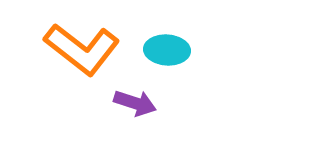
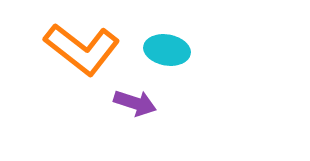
cyan ellipse: rotated 6 degrees clockwise
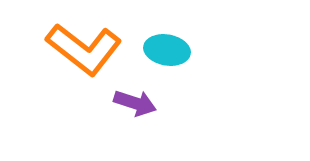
orange L-shape: moved 2 px right
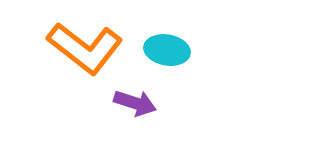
orange L-shape: moved 1 px right, 1 px up
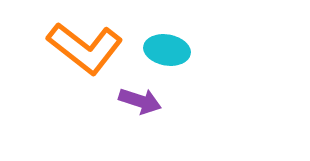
purple arrow: moved 5 px right, 2 px up
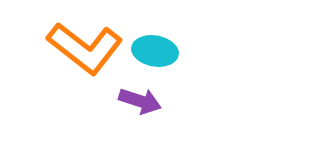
cyan ellipse: moved 12 px left, 1 px down
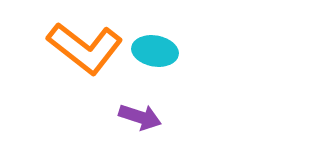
purple arrow: moved 16 px down
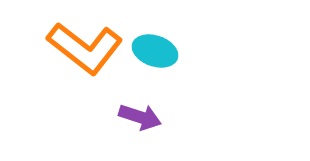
cyan ellipse: rotated 9 degrees clockwise
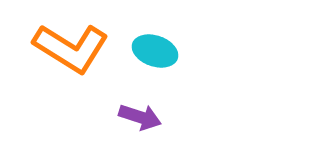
orange L-shape: moved 14 px left; rotated 6 degrees counterclockwise
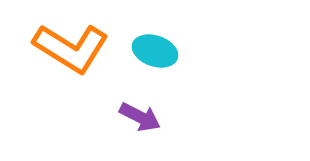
purple arrow: rotated 9 degrees clockwise
